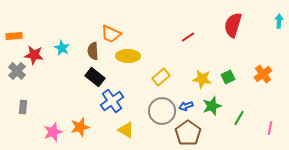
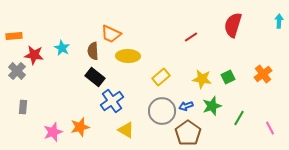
red line: moved 3 px right
pink line: rotated 40 degrees counterclockwise
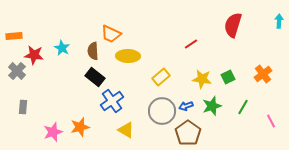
red line: moved 7 px down
green line: moved 4 px right, 11 px up
pink line: moved 1 px right, 7 px up
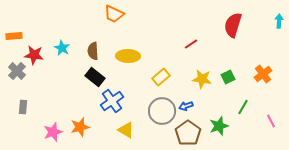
orange trapezoid: moved 3 px right, 20 px up
green star: moved 7 px right, 20 px down
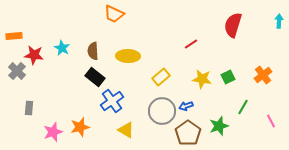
orange cross: moved 1 px down
gray rectangle: moved 6 px right, 1 px down
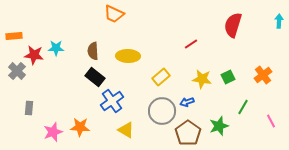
cyan star: moved 6 px left; rotated 28 degrees counterclockwise
blue arrow: moved 1 px right, 4 px up
orange star: rotated 18 degrees clockwise
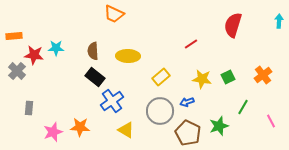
gray circle: moved 2 px left
brown pentagon: rotated 10 degrees counterclockwise
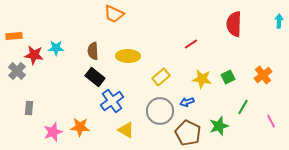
red semicircle: moved 1 px right, 1 px up; rotated 15 degrees counterclockwise
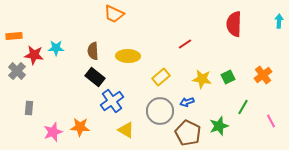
red line: moved 6 px left
